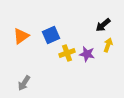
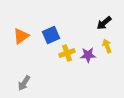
black arrow: moved 1 px right, 2 px up
yellow arrow: moved 1 px left, 1 px down; rotated 40 degrees counterclockwise
purple star: moved 1 px right, 1 px down; rotated 14 degrees counterclockwise
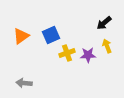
gray arrow: rotated 63 degrees clockwise
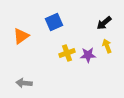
blue square: moved 3 px right, 13 px up
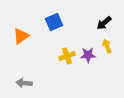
yellow cross: moved 3 px down
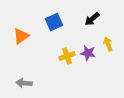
black arrow: moved 12 px left, 4 px up
yellow arrow: moved 1 px right, 2 px up
purple star: moved 2 px up; rotated 14 degrees clockwise
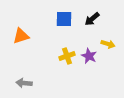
blue square: moved 10 px right, 3 px up; rotated 24 degrees clockwise
orange triangle: rotated 18 degrees clockwise
yellow arrow: rotated 128 degrees clockwise
purple star: moved 1 px right, 3 px down; rotated 14 degrees clockwise
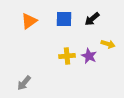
orange triangle: moved 8 px right, 15 px up; rotated 18 degrees counterclockwise
yellow cross: rotated 14 degrees clockwise
gray arrow: rotated 56 degrees counterclockwise
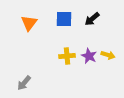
orange triangle: moved 2 px down; rotated 18 degrees counterclockwise
yellow arrow: moved 11 px down
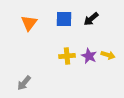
black arrow: moved 1 px left
